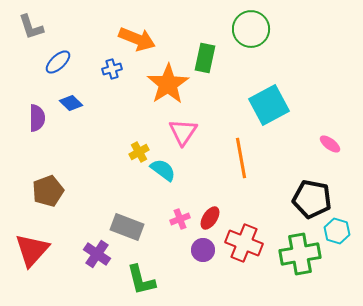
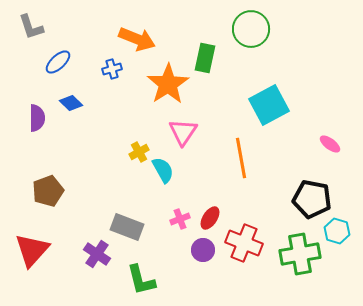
cyan semicircle: rotated 24 degrees clockwise
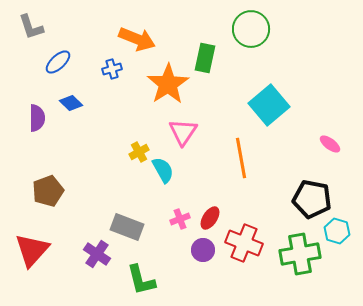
cyan square: rotated 12 degrees counterclockwise
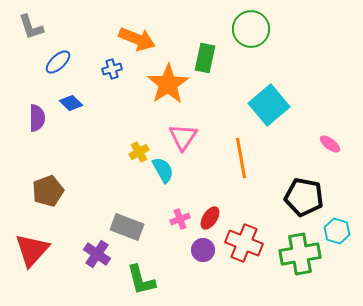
pink triangle: moved 5 px down
black pentagon: moved 8 px left, 2 px up
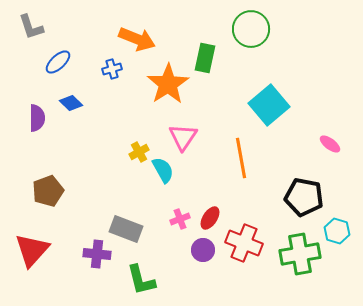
gray rectangle: moved 1 px left, 2 px down
purple cross: rotated 28 degrees counterclockwise
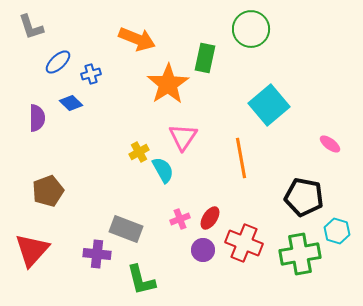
blue cross: moved 21 px left, 5 px down
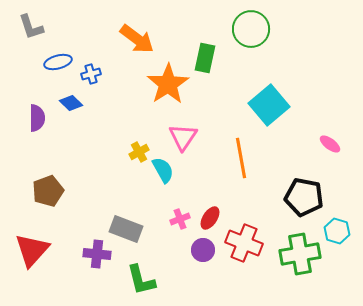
orange arrow: rotated 15 degrees clockwise
blue ellipse: rotated 28 degrees clockwise
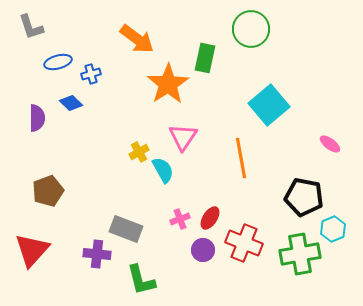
cyan hexagon: moved 4 px left, 2 px up; rotated 20 degrees clockwise
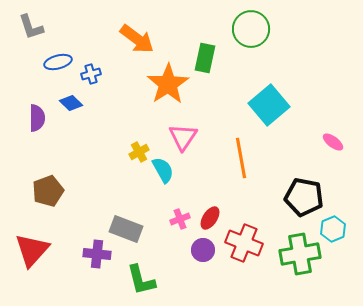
pink ellipse: moved 3 px right, 2 px up
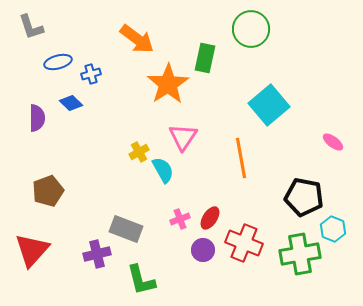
cyan hexagon: rotated 15 degrees counterclockwise
purple cross: rotated 20 degrees counterclockwise
